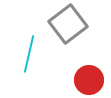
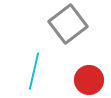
cyan line: moved 5 px right, 17 px down
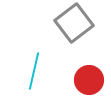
gray square: moved 6 px right, 1 px up
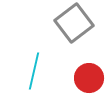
red circle: moved 2 px up
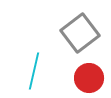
gray square: moved 6 px right, 10 px down
